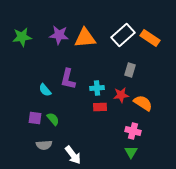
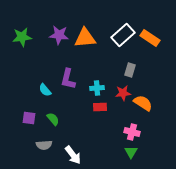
red star: moved 2 px right, 2 px up
purple square: moved 6 px left
pink cross: moved 1 px left, 1 px down
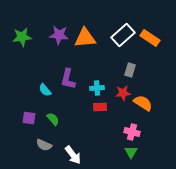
gray semicircle: rotated 28 degrees clockwise
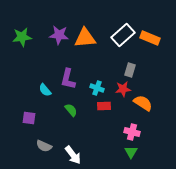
orange rectangle: rotated 12 degrees counterclockwise
cyan cross: rotated 24 degrees clockwise
red star: moved 4 px up
red rectangle: moved 4 px right, 1 px up
green semicircle: moved 18 px right, 9 px up
gray semicircle: moved 1 px down
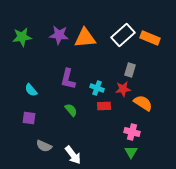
cyan semicircle: moved 14 px left
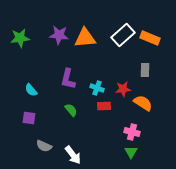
green star: moved 2 px left, 1 px down
gray rectangle: moved 15 px right; rotated 16 degrees counterclockwise
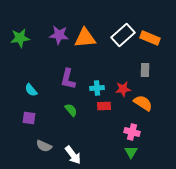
cyan cross: rotated 24 degrees counterclockwise
